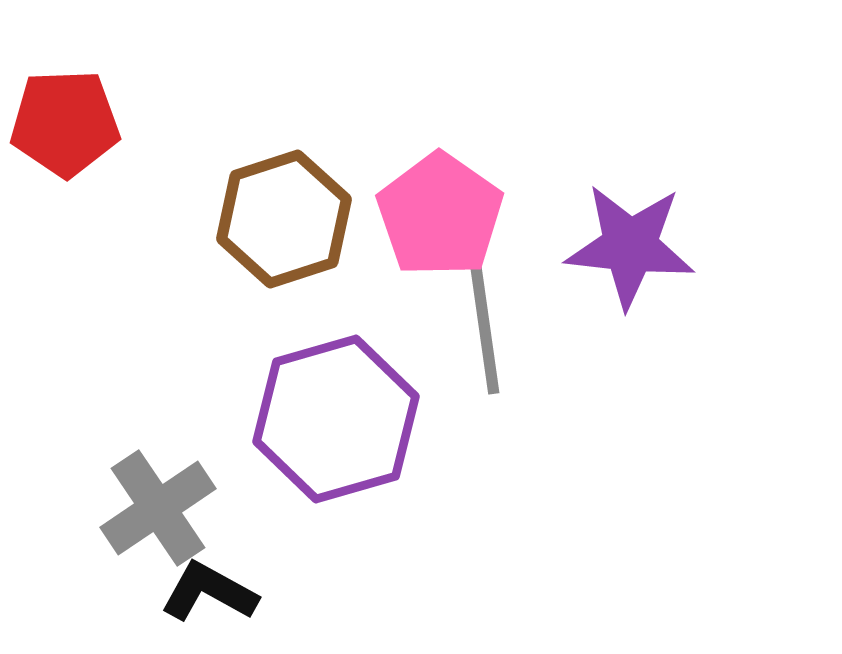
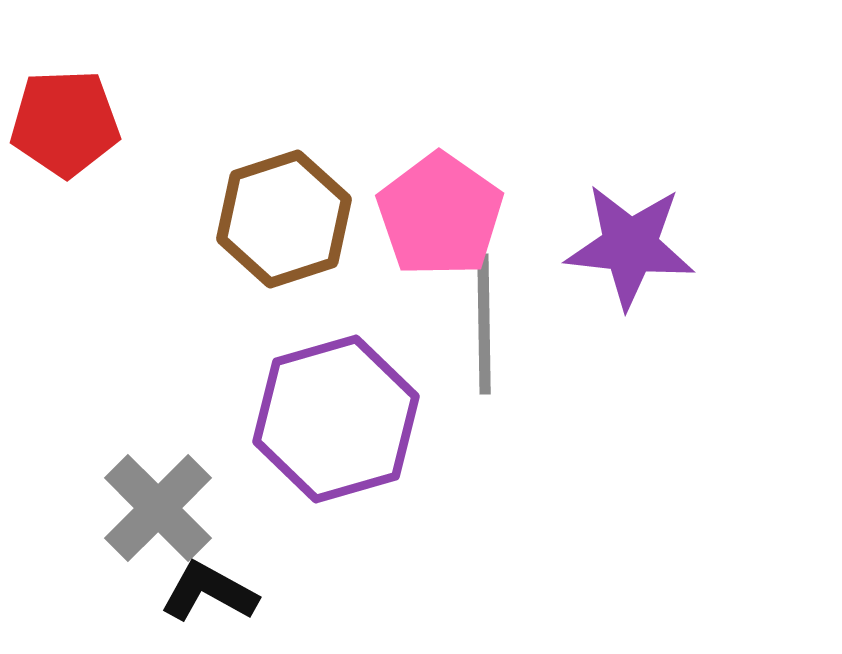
gray line: rotated 7 degrees clockwise
gray cross: rotated 11 degrees counterclockwise
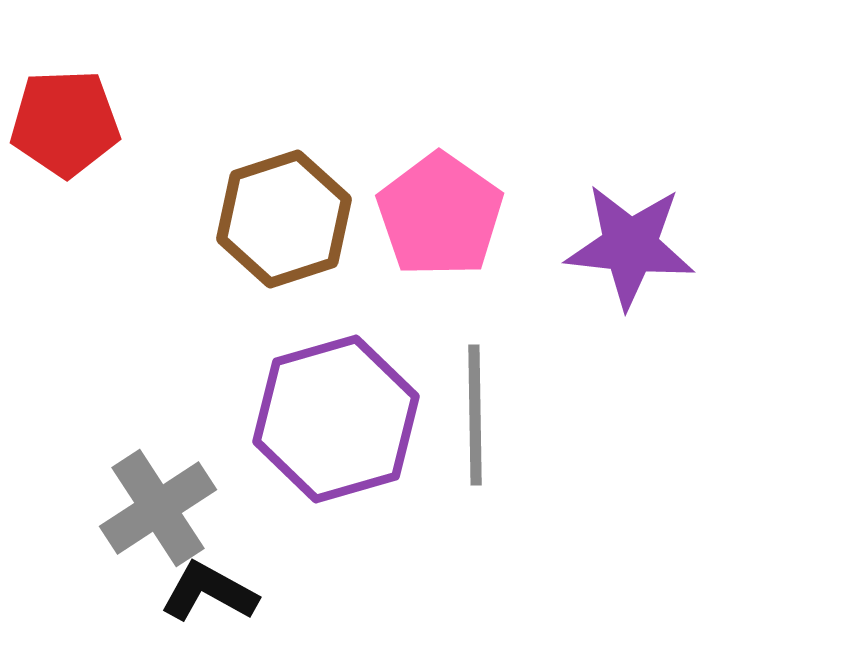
gray line: moved 9 px left, 91 px down
gray cross: rotated 12 degrees clockwise
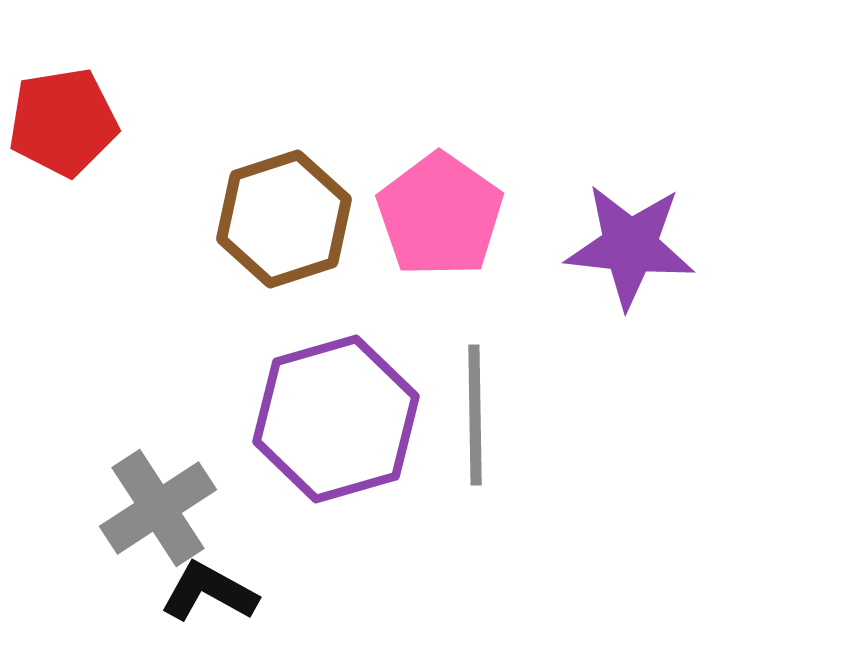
red pentagon: moved 2 px left, 1 px up; rotated 7 degrees counterclockwise
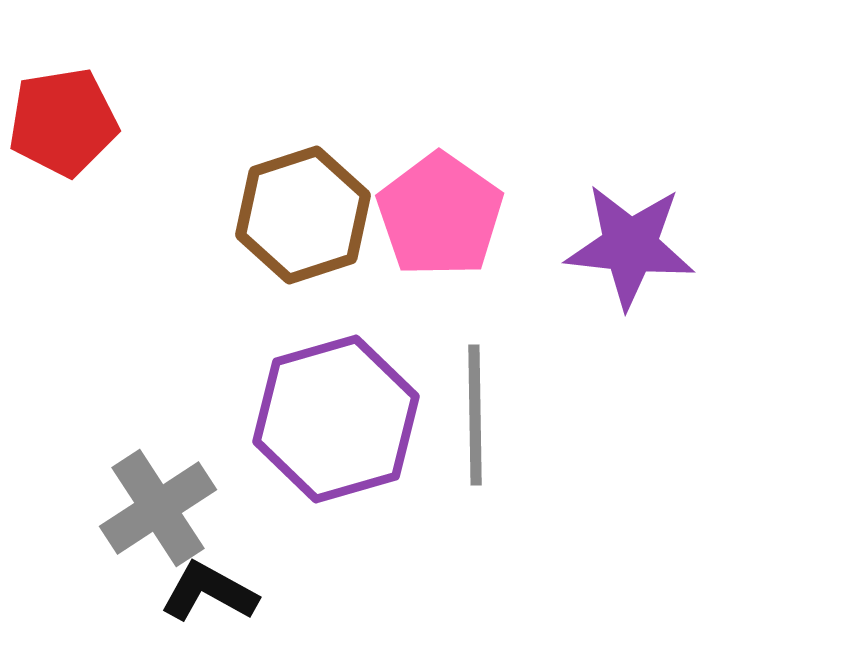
brown hexagon: moved 19 px right, 4 px up
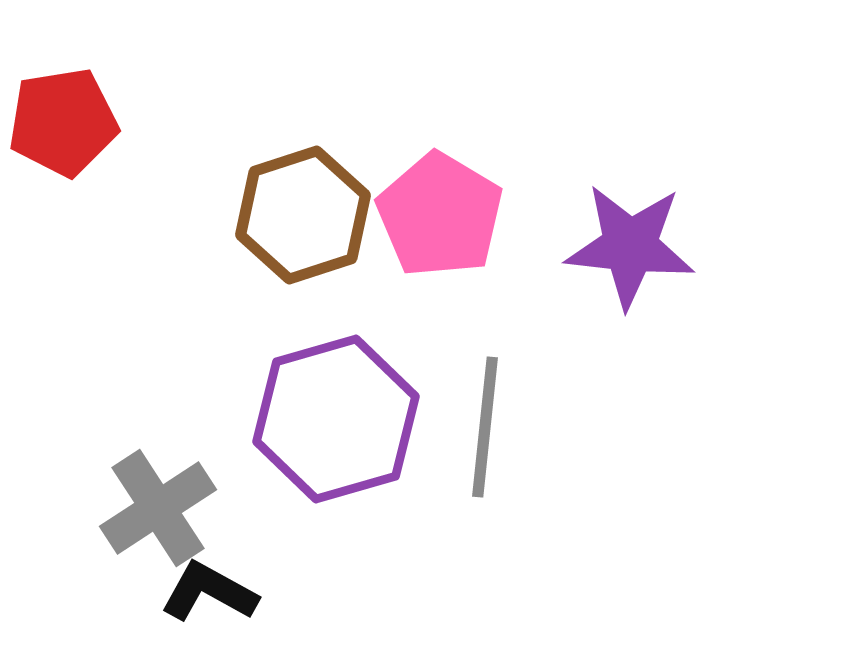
pink pentagon: rotated 4 degrees counterclockwise
gray line: moved 10 px right, 12 px down; rotated 7 degrees clockwise
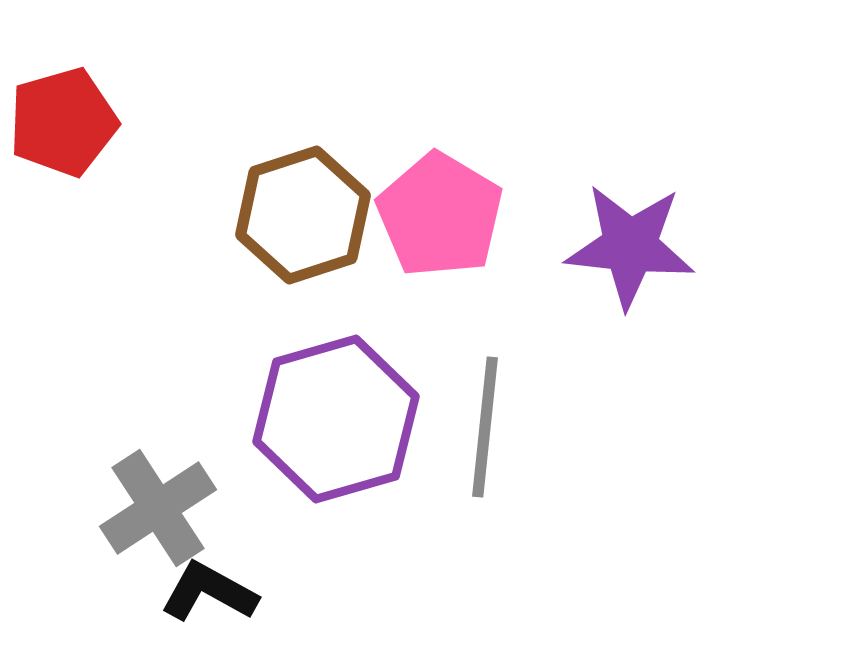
red pentagon: rotated 7 degrees counterclockwise
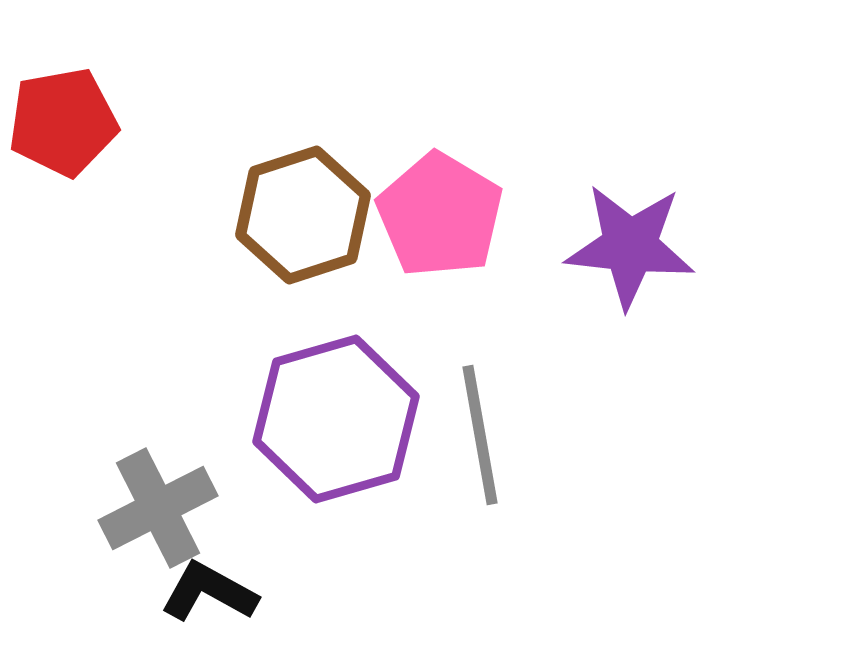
red pentagon: rotated 6 degrees clockwise
gray line: moved 5 px left, 8 px down; rotated 16 degrees counterclockwise
gray cross: rotated 6 degrees clockwise
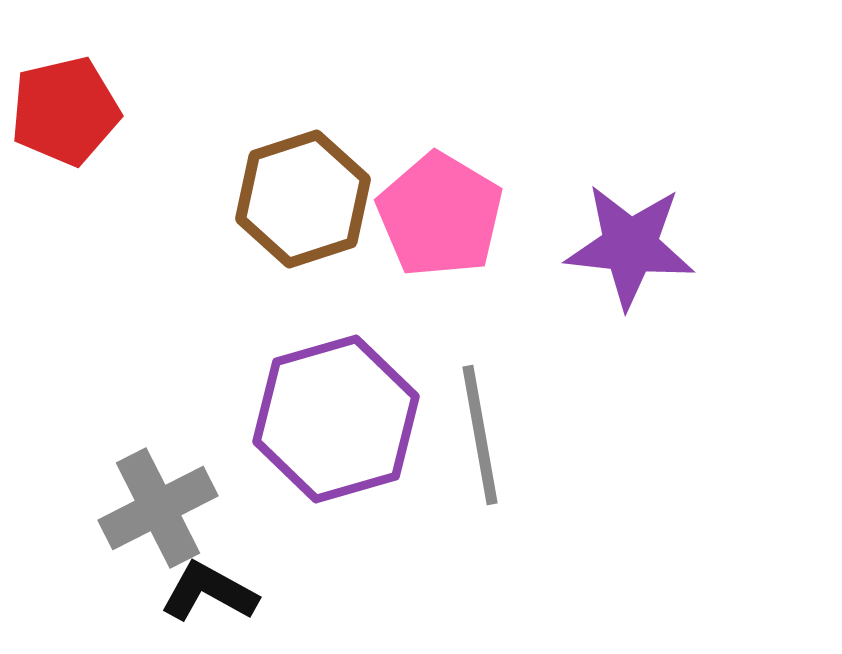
red pentagon: moved 2 px right, 11 px up; rotated 3 degrees counterclockwise
brown hexagon: moved 16 px up
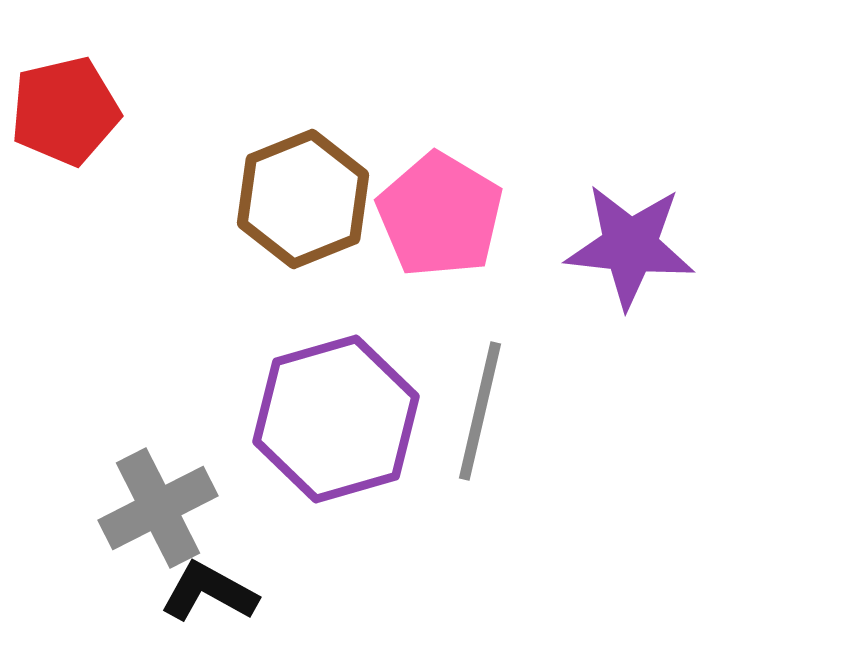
brown hexagon: rotated 4 degrees counterclockwise
gray line: moved 24 px up; rotated 23 degrees clockwise
